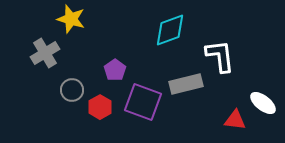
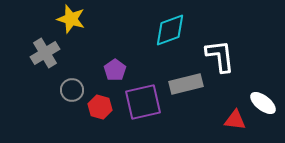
purple square: rotated 33 degrees counterclockwise
red hexagon: rotated 15 degrees counterclockwise
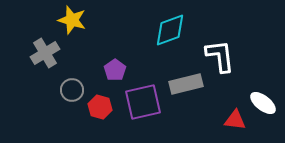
yellow star: moved 1 px right, 1 px down
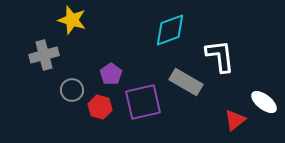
gray cross: moved 1 px left, 2 px down; rotated 16 degrees clockwise
purple pentagon: moved 4 px left, 4 px down
gray rectangle: moved 2 px up; rotated 44 degrees clockwise
white ellipse: moved 1 px right, 1 px up
red triangle: rotated 45 degrees counterclockwise
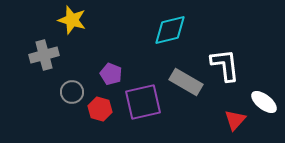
cyan diamond: rotated 6 degrees clockwise
white L-shape: moved 5 px right, 9 px down
purple pentagon: rotated 15 degrees counterclockwise
gray circle: moved 2 px down
red hexagon: moved 2 px down
red triangle: rotated 10 degrees counterclockwise
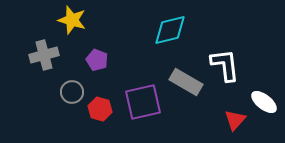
purple pentagon: moved 14 px left, 14 px up
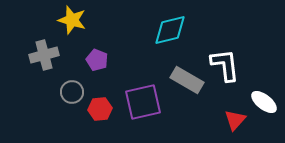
gray rectangle: moved 1 px right, 2 px up
red hexagon: rotated 20 degrees counterclockwise
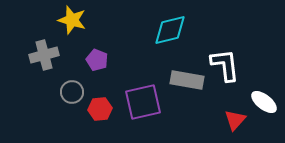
gray rectangle: rotated 20 degrees counterclockwise
